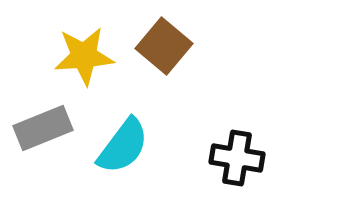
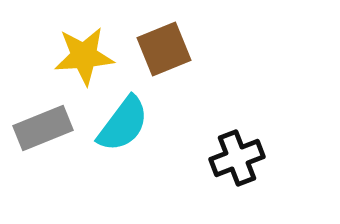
brown square: moved 3 px down; rotated 28 degrees clockwise
cyan semicircle: moved 22 px up
black cross: rotated 30 degrees counterclockwise
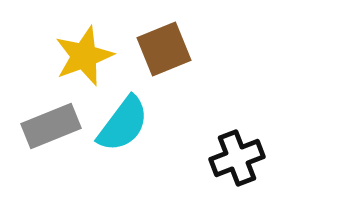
yellow star: rotated 16 degrees counterclockwise
gray rectangle: moved 8 px right, 2 px up
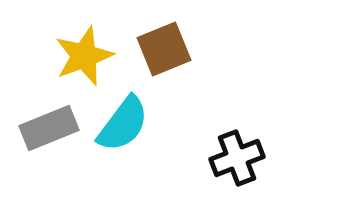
gray rectangle: moved 2 px left, 2 px down
